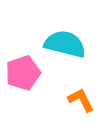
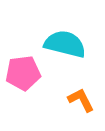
pink pentagon: rotated 12 degrees clockwise
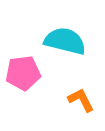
cyan semicircle: moved 3 px up
